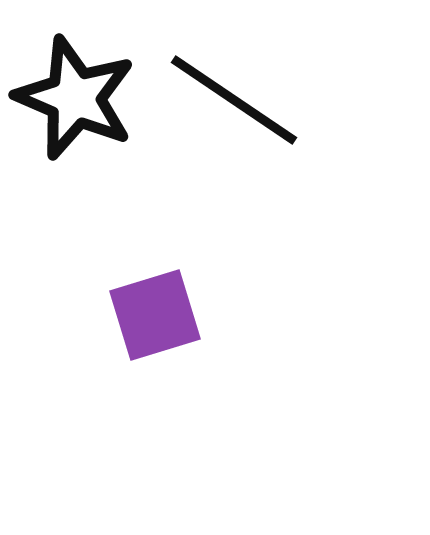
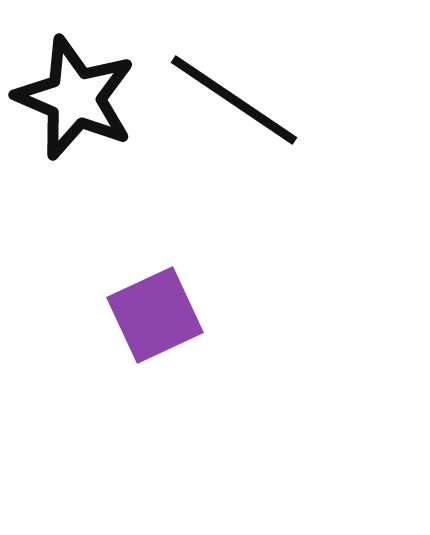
purple square: rotated 8 degrees counterclockwise
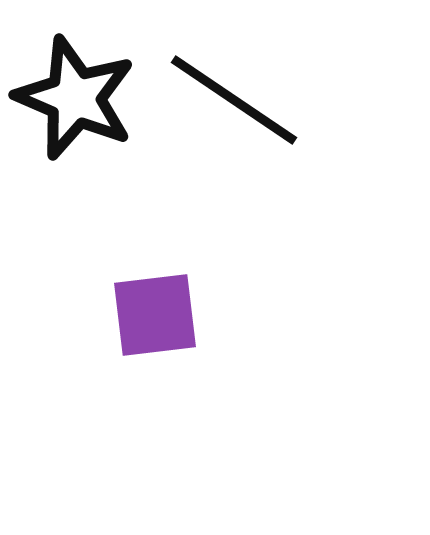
purple square: rotated 18 degrees clockwise
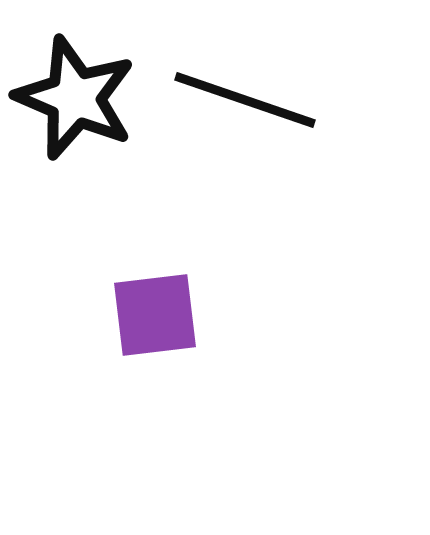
black line: moved 11 px right; rotated 15 degrees counterclockwise
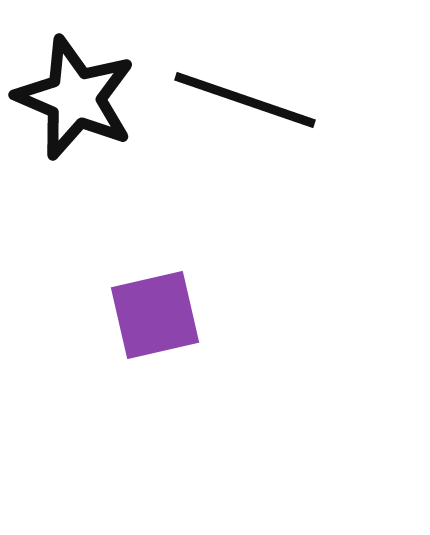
purple square: rotated 6 degrees counterclockwise
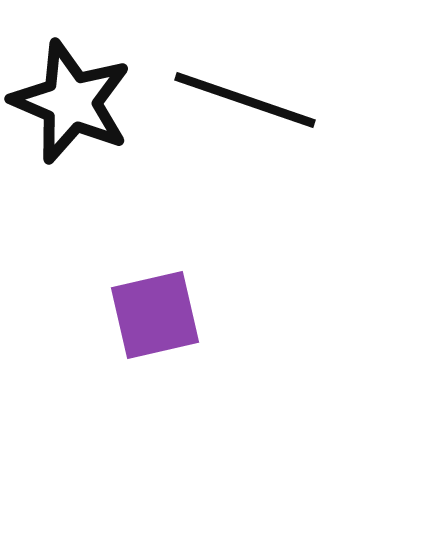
black star: moved 4 px left, 4 px down
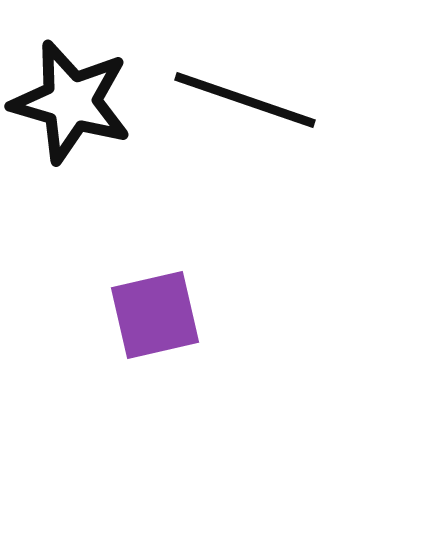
black star: rotated 7 degrees counterclockwise
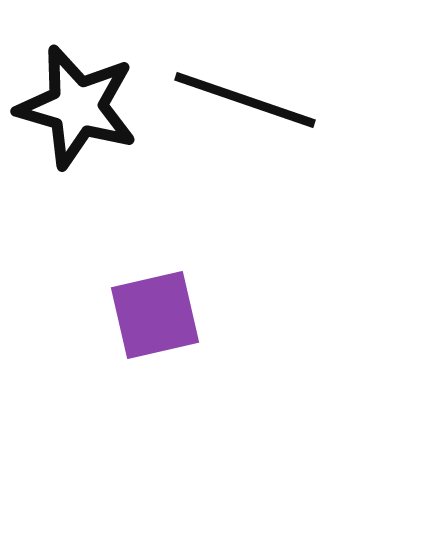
black star: moved 6 px right, 5 px down
